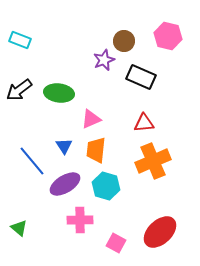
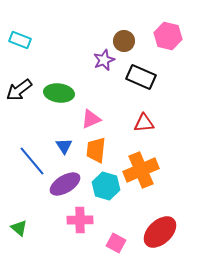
orange cross: moved 12 px left, 9 px down
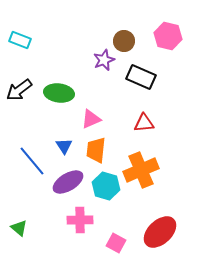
purple ellipse: moved 3 px right, 2 px up
